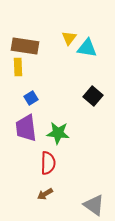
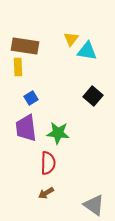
yellow triangle: moved 2 px right, 1 px down
cyan triangle: moved 3 px down
brown arrow: moved 1 px right, 1 px up
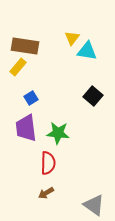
yellow triangle: moved 1 px right, 1 px up
yellow rectangle: rotated 42 degrees clockwise
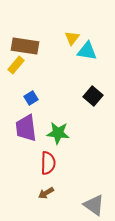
yellow rectangle: moved 2 px left, 2 px up
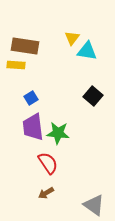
yellow rectangle: rotated 54 degrees clockwise
purple trapezoid: moved 7 px right, 1 px up
red semicircle: rotated 35 degrees counterclockwise
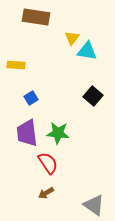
brown rectangle: moved 11 px right, 29 px up
purple trapezoid: moved 6 px left, 6 px down
